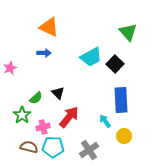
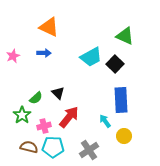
green triangle: moved 3 px left, 4 px down; rotated 24 degrees counterclockwise
pink star: moved 3 px right, 12 px up
pink cross: moved 1 px right, 1 px up
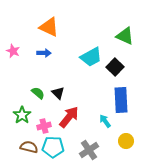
pink star: moved 5 px up; rotated 24 degrees counterclockwise
black square: moved 3 px down
green semicircle: moved 2 px right, 5 px up; rotated 96 degrees counterclockwise
yellow circle: moved 2 px right, 5 px down
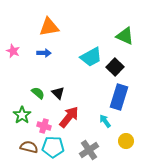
orange triangle: rotated 35 degrees counterclockwise
blue rectangle: moved 2 px left, 3 px up; rotated 20 degrees clockwise
pink cross: rotated 32 degrees clockwise
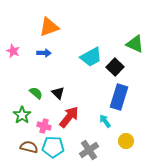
orange triangle: rotated 10 degrees counterclockwise
green triangle: moved 10 px right, 8 px down
green semicircle: moved 2 px left
